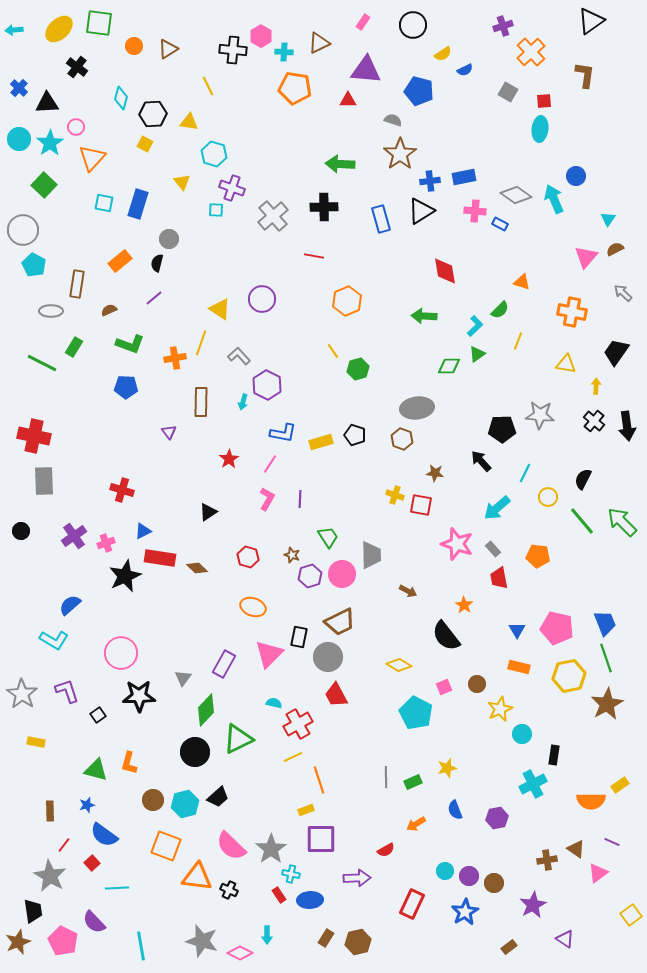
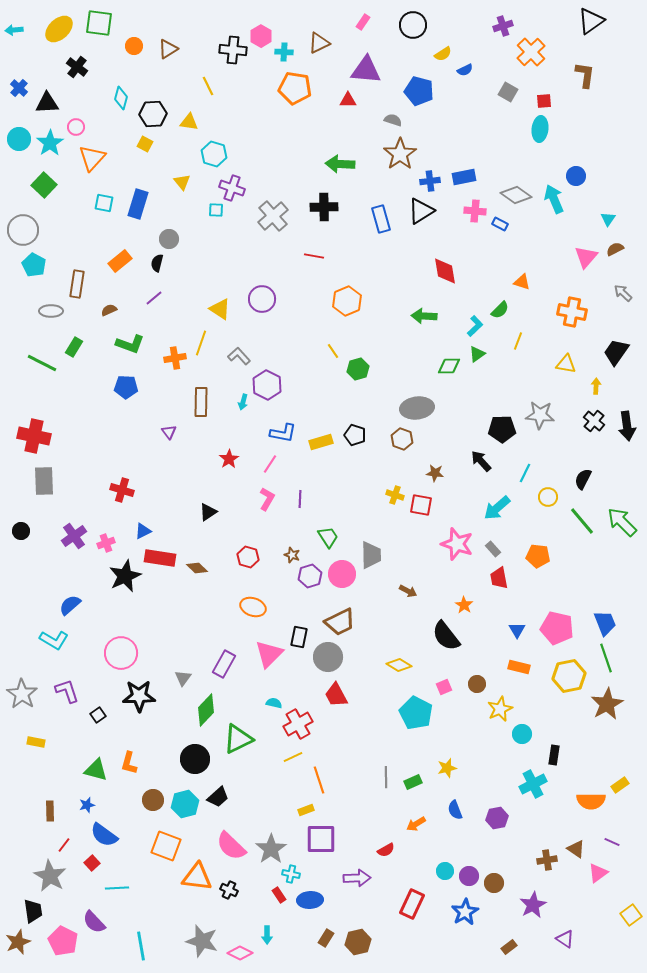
black circle at (195, 752): moved 7 px down
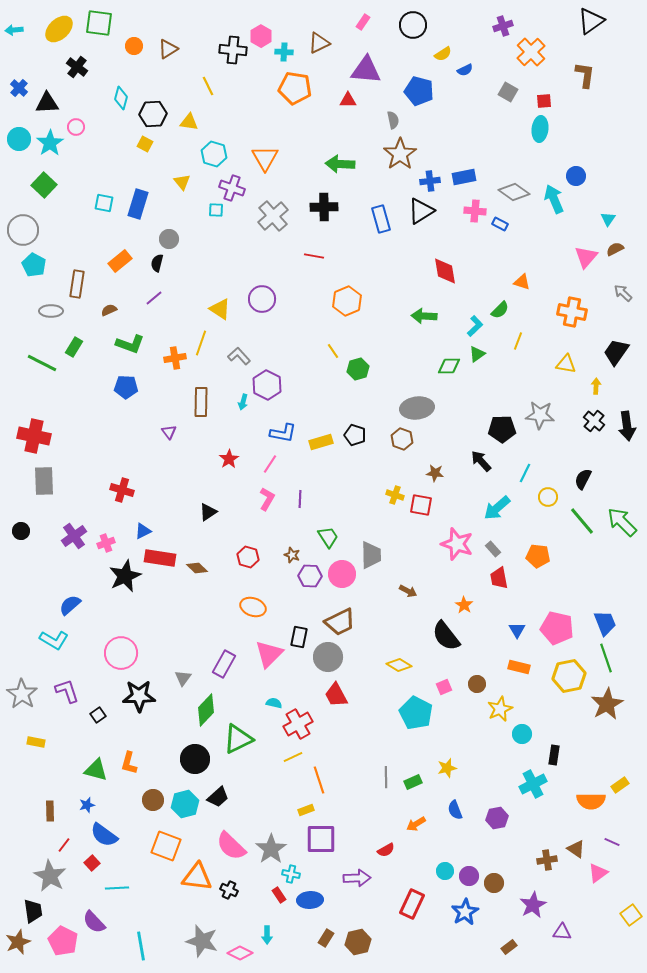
gray semicircle at (393, 120): rotated 60 degrees clockwise
orange triangle at (92, 158): moved 173 px right; rotated 12 degrees counterclockwise
gray diamond at (516, 195): moved 2 px left, 3 px up
purple hexagon at (310, 576): rotated 20 degrees clockwise
purple triangle at (565, 939): moved 3 px left, 7 px up; rotated 30 degrees counterclockwise
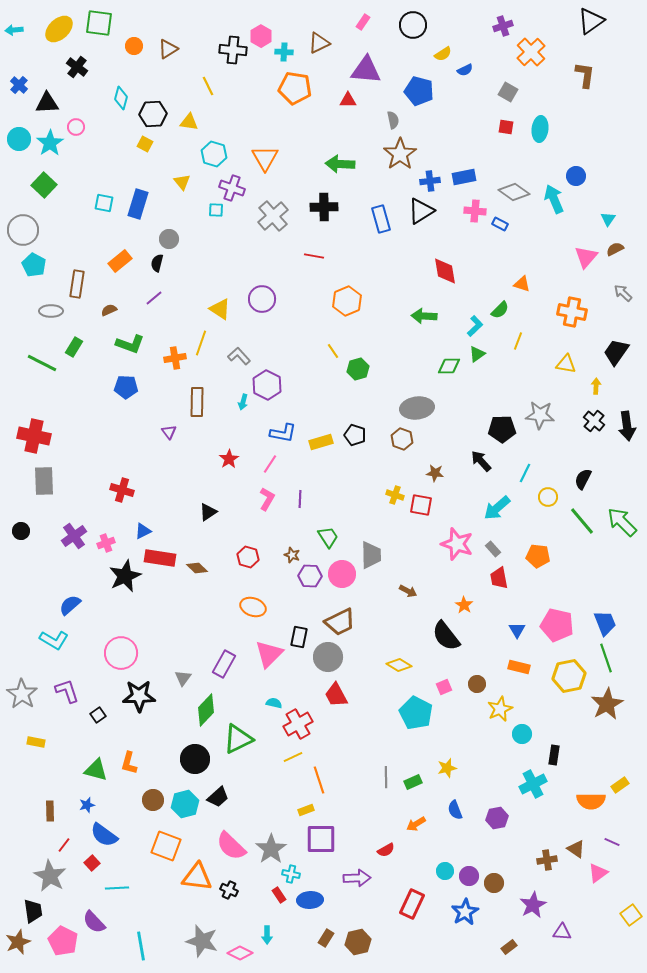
blue cross at (19, 88): moved 3 px up
red square at (544, 101): moved 38 px left, 26 px down; rotated 14 degrees clockwise
orange triangle at (522, 282): moved 2 px down
brown rectangle at (201, 402): moved 4 px left
pink pentagon at (557, 628): moved 3 px up
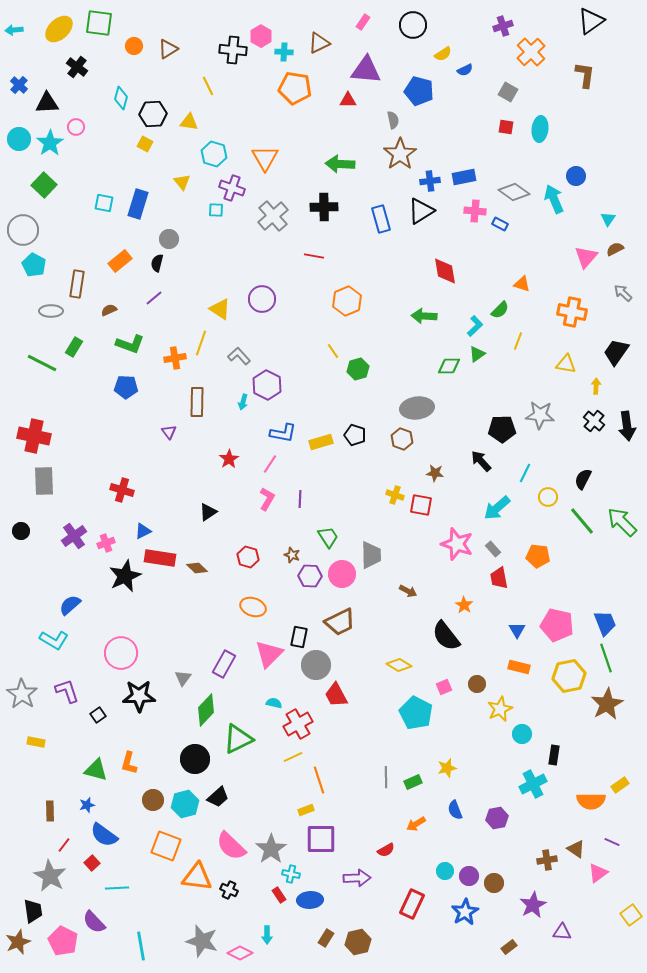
gray circle at (328, 657): moved 12 px left, 8 px down
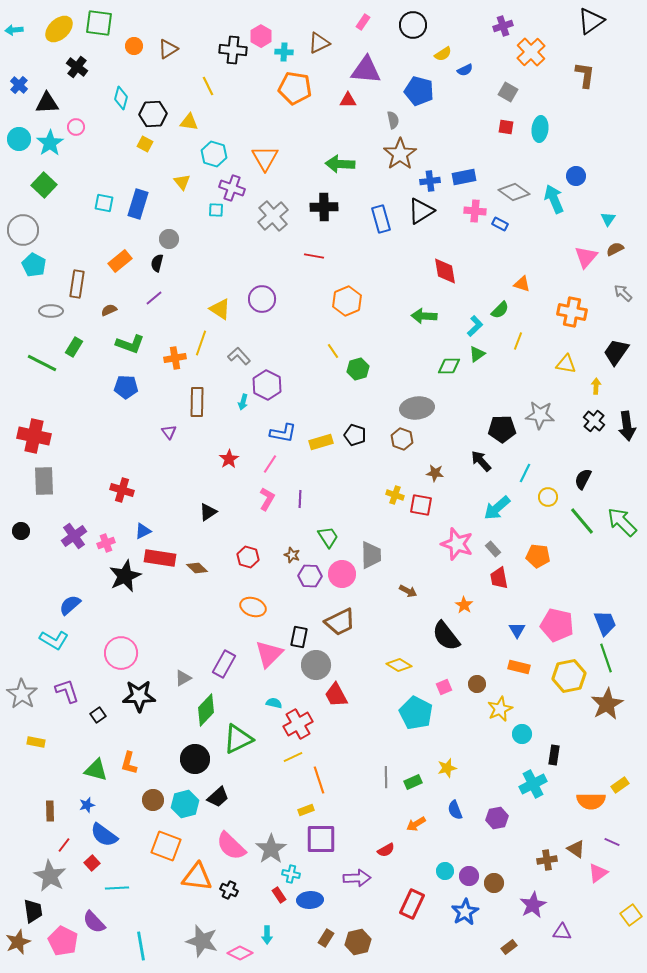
gray triangle at (183, 678): rotated 24 degrees clockwise
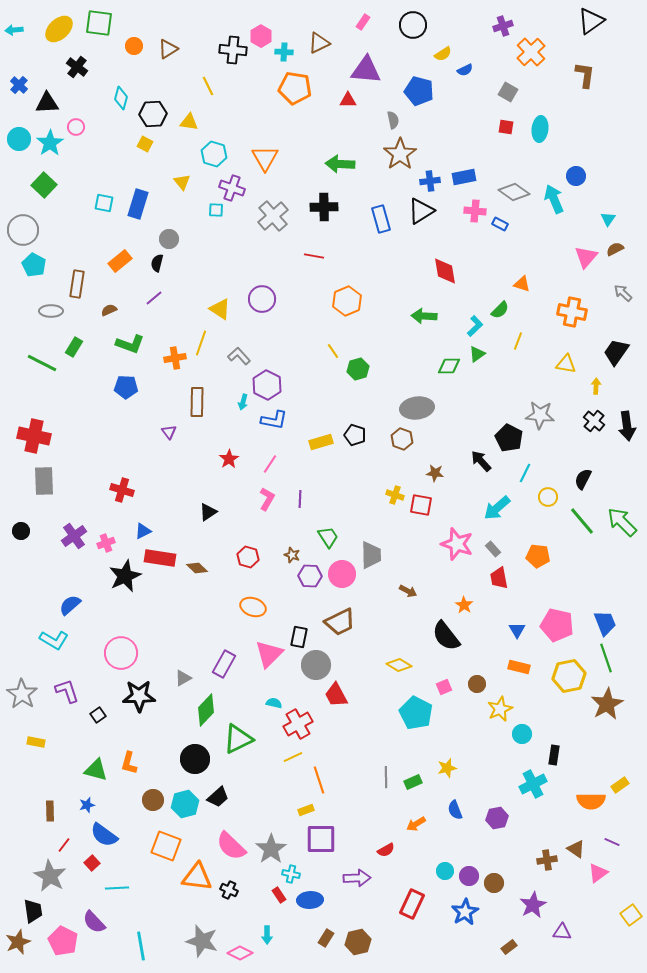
black pentagon at (502, 429): moved 7 px right, 9 px down; rotated 28 degrees clockwise
blue L-shape at (283, 433): moved 9 px left, 13 px up
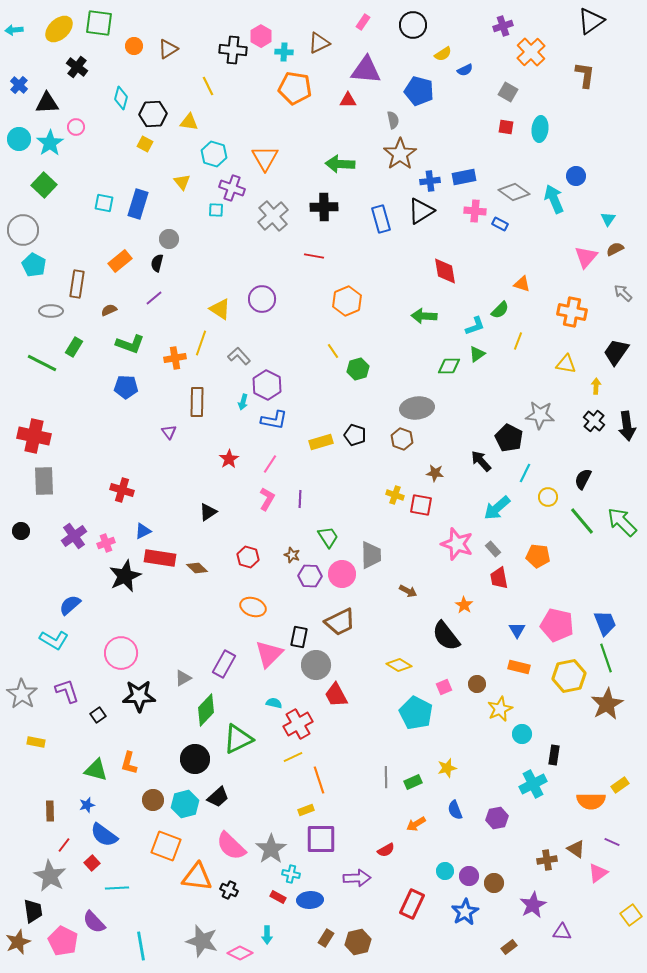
cyan L-shape at (475, 326): rotated 25 degrees clockwise
red rectangle at (279, 895): moved 1 px left, 2 px down; rotated 28 degrees counterclockwise
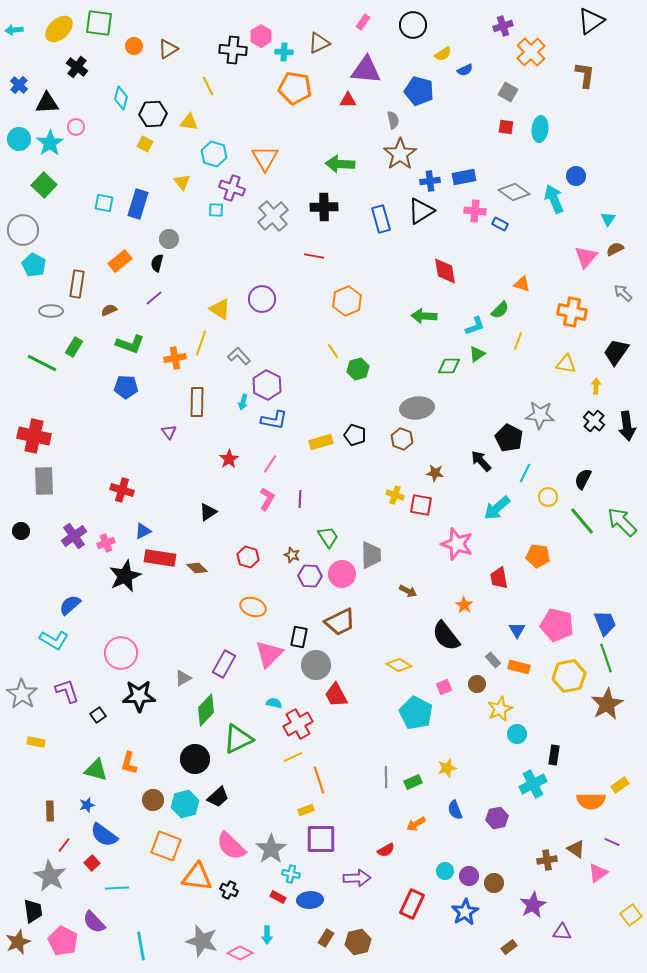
gray rectangle at (493, 549): moved 111 px down
cyan circle at (522, 734): moved 5 px left
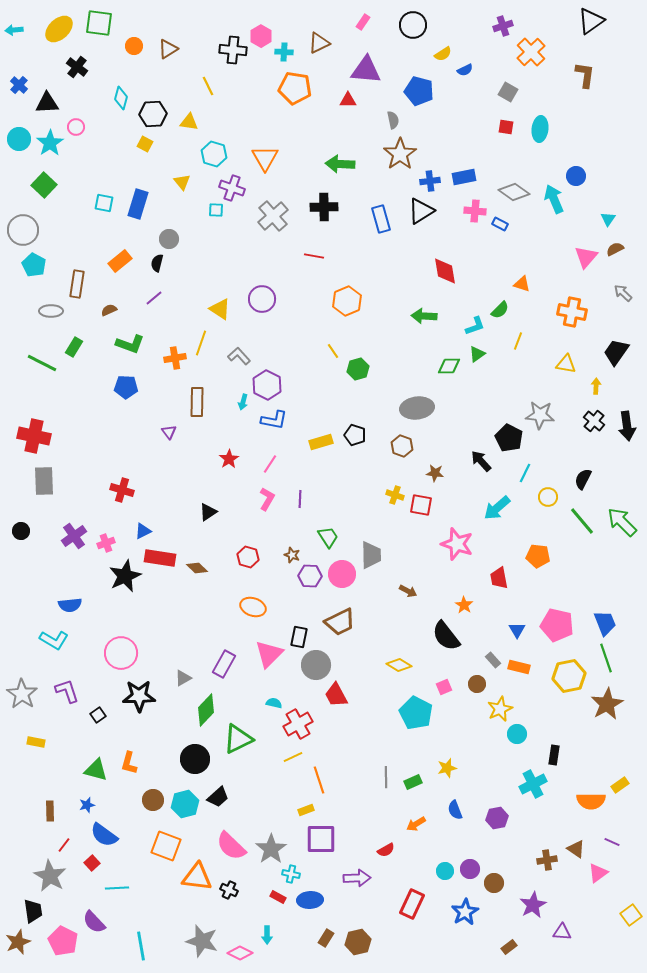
brown hexagon at (402, 439): moved 7 px down
blue semicircle at (70, 605): rotated 145 degrees counterclockwise
purple circle at (469, 876): moved 1 px right, 7 px up
